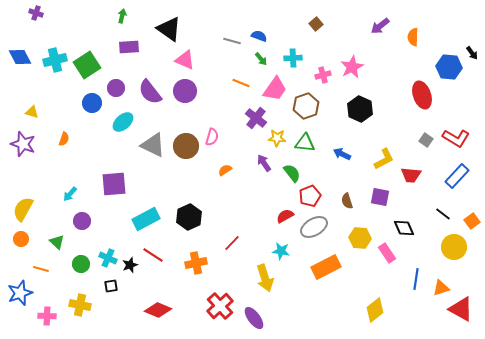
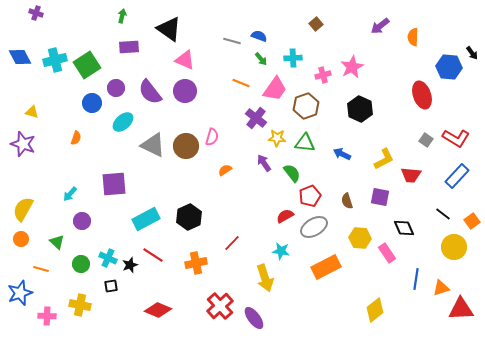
orange semicircle at (64, 139): moved 12 px right, 1 px up
red triangle at (461, 309): rotated 32 degrees counterclockwise
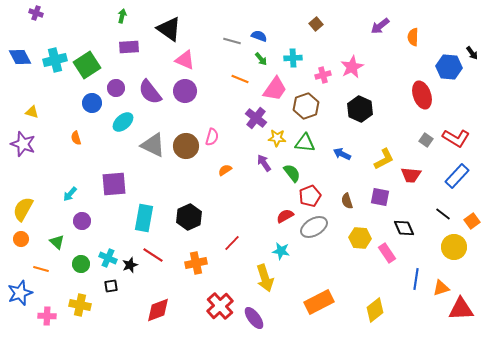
orange line at (241, 83): moved 1 px left, 4 px up
orange semicircle at (76, 138): rotated 144 degrees clockwise
cyan rectangle at (146, 219): moved 2 px left, 1 px up; rotated 52 degrees counterclockwise
orange rectangle at (326, 267): moved 7 px left, 35 px down
red diamond at (158, 310): rotated 44 degrees counterclockwise
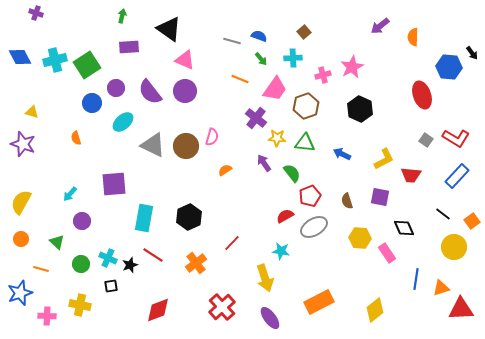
brown square at (316, 24): moved 12 px left, 8 px down
yellow semicircle at (23, 209): moved 2 px left, 7 px up
orange cross at (196, 263): rotated 25 degrees counterclockwise
red cross at (220, 306): moved 2 px right, 1 px down
purple ellipse at (254, 318): moved 16 px right
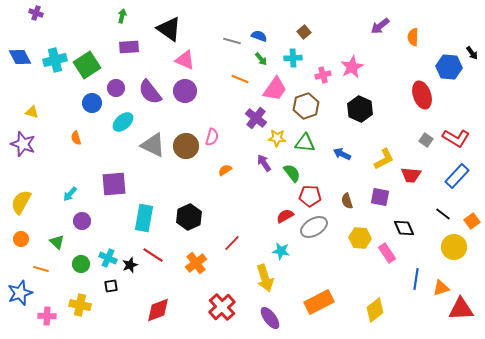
red pentagon at (310, 196): rotated 25 degrees clockwise
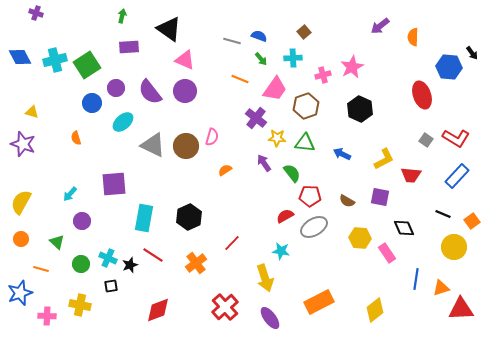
brown semicircle at (347, 201): rotated 42 degrees counterclockwise
black line at (443, 214): rotated 14 degrees counterclockwise
red cross at (222, 307): moved 3 px right
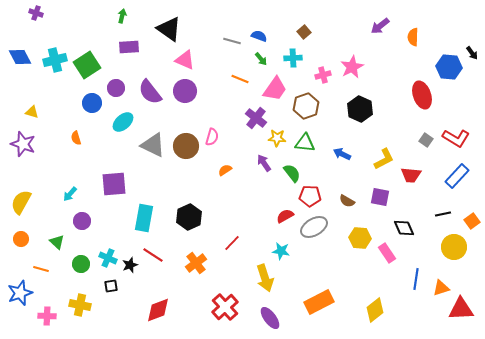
black line at (443, 214): rotated 35 degrees counterclockwise
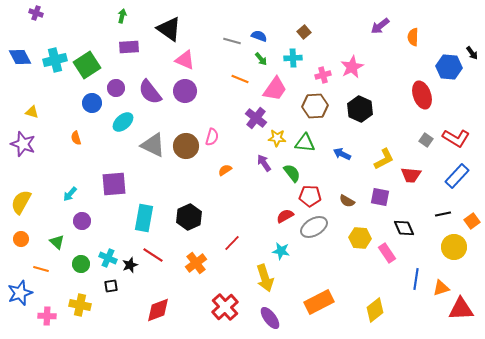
brown hexagon at (306, 106): moved 9 px right; rotated 15 degrees clockwise
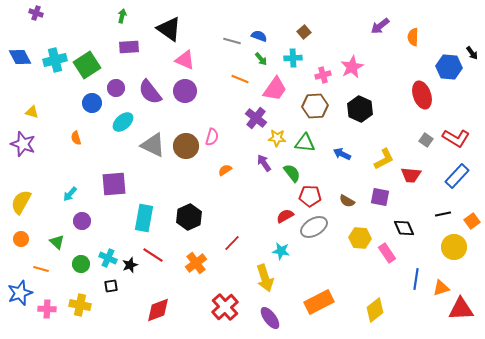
pink cross at (47, 316): moved 7 px up
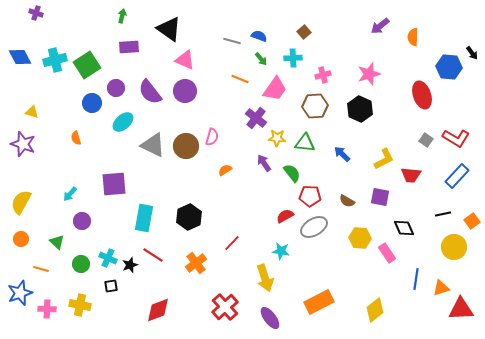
pink star at (352, 67): moved 17 px right, 7 px down; rotated 10 degrees clockwise
blue arrow at (342, 154): rotated 18 degrees clockwise
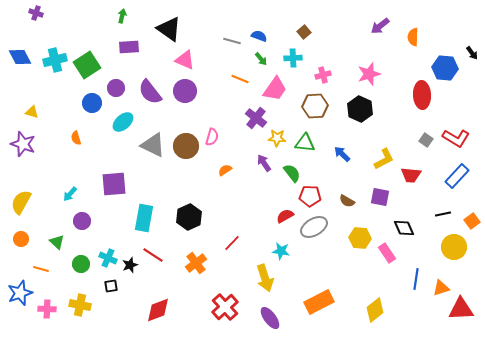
blue hexagon at (449, 67): moved 4 px left, 1 px down
red ellipse at (422, 95): rotated 16 degrees clockwise
